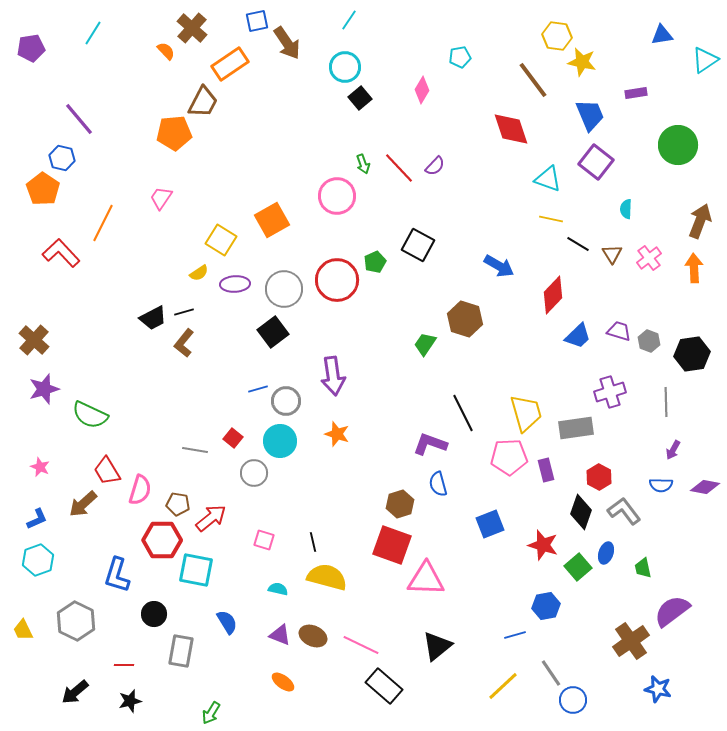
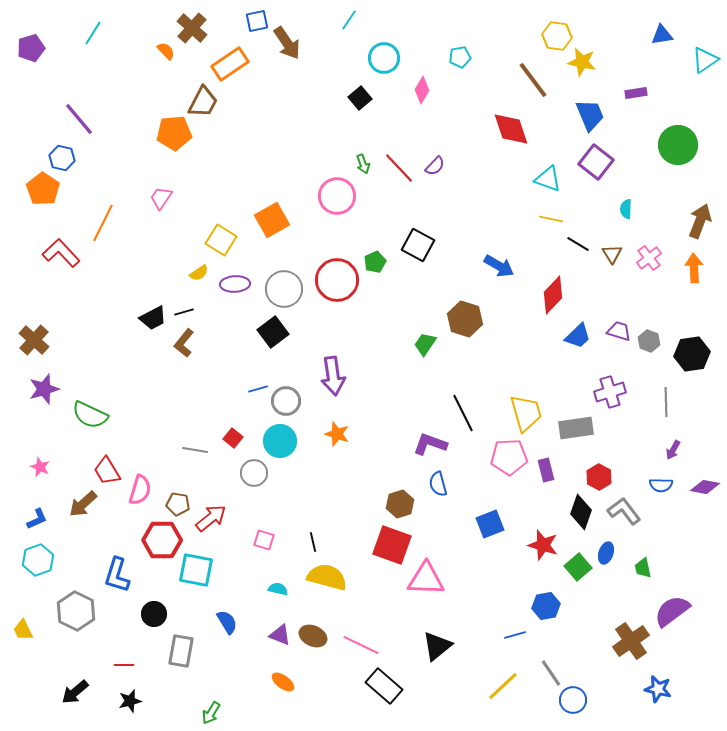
purple pentagon at (31, 48): rotated 8 degrees counterclockwise
cyan circle at (345, 67): moved 39 px right, 9 px up
gray hexagon at (76, 621): moved 10 px up
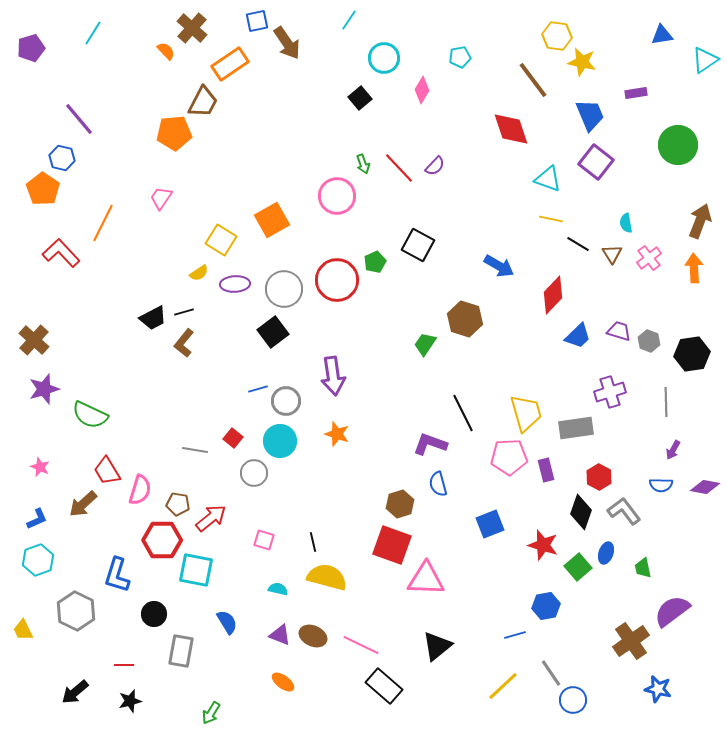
cyan semicircle at (626, 209): moved 14 px down; rotated 12 degrees counterclockwise
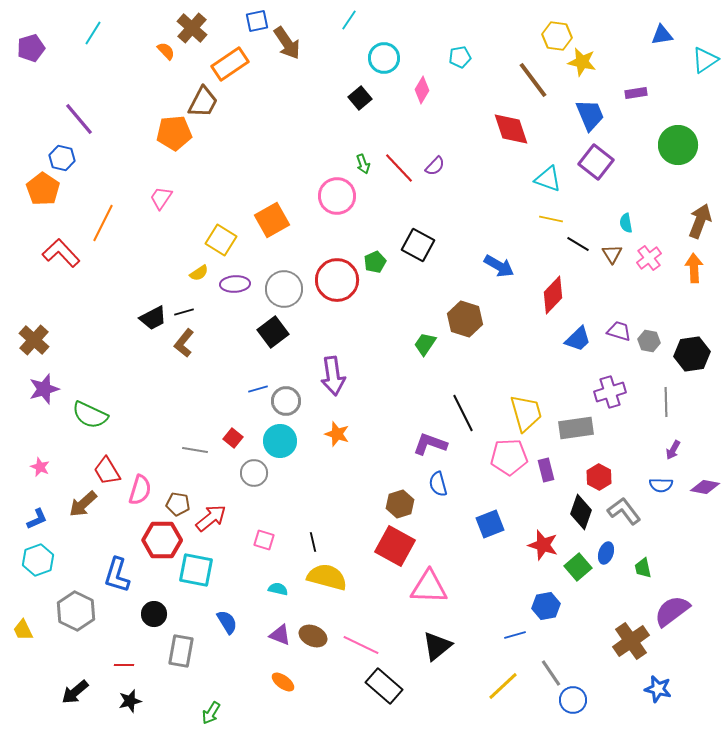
blue trapezoid at (578, 336): moved 3 px down
gray hexagon at (649, 341): rotated 10 degrees counterclockwise
red square at (392, 545): moved 3 px right, 1 px down; rotated 9 degrees clockwise
pink triangle at (426, 579): moved 3 px right, 8 px down
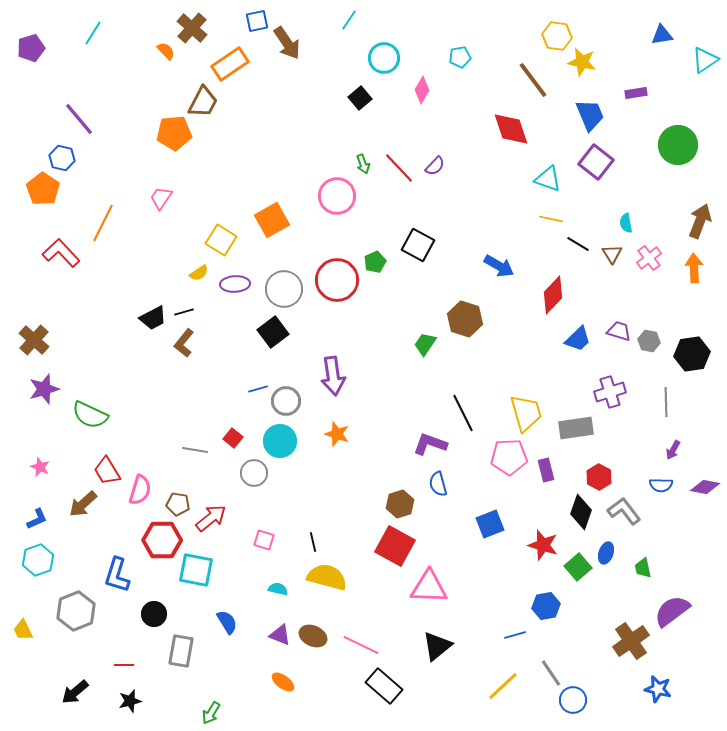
gray hexagon at (76, 611): rotated 12 degrees clockwise
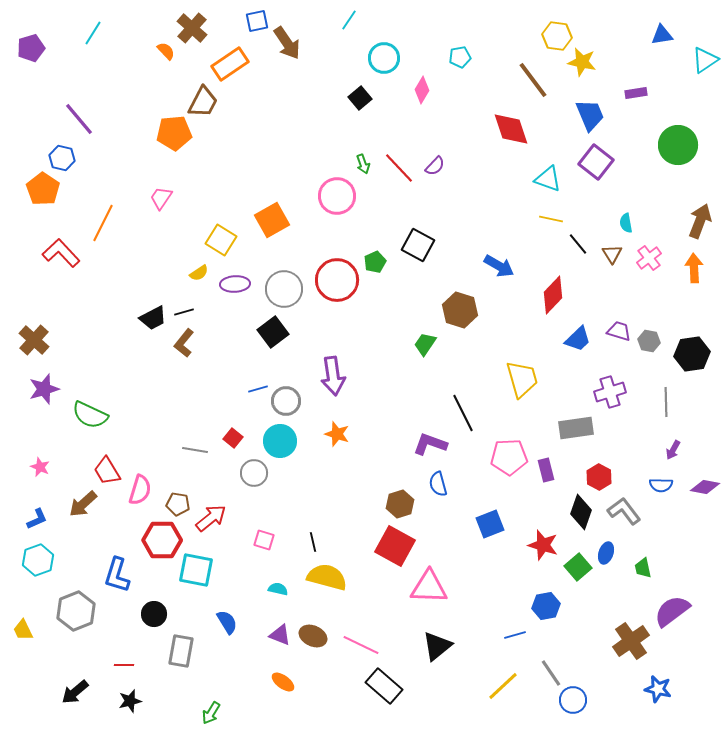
black line at (578, 244): rotated 20 degrees clockwise
brown hexagon at (465, 319): moved 5 px left, 9 px up
yellow trapezoid at (526, 413): moved 4 px left, 34 px up
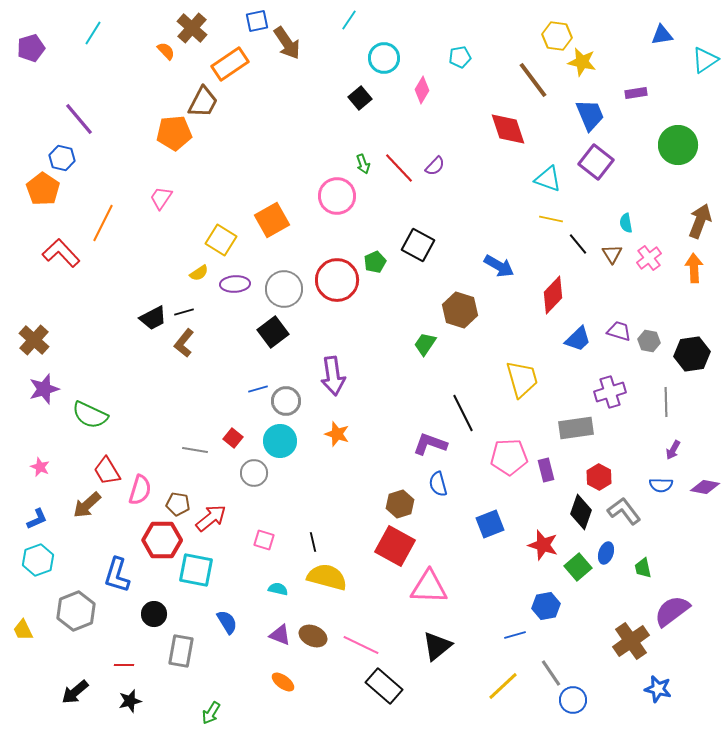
red diamond at (511, 129): moved 3 px left
brown arrow at (83, 504): moved 4 px right, 1 px down
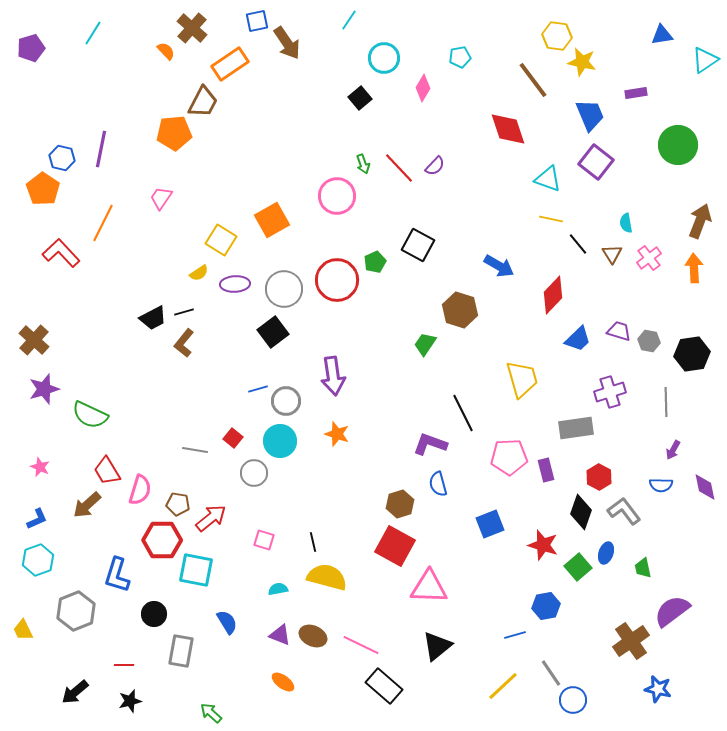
pink diamond at (422, 90): moved 1 px right, 2 px up
purple line at (79, 119): moved 22 px right, 30 px down; rotated 51 degrees clockwise
purple diamond at (705, 487): rotated 68 degrees clockwise
cyan semicircle at (278, 589): rotated 24 degrees counterclockwise
green arrow at (211, 713): rotated 100 degrees clockwise
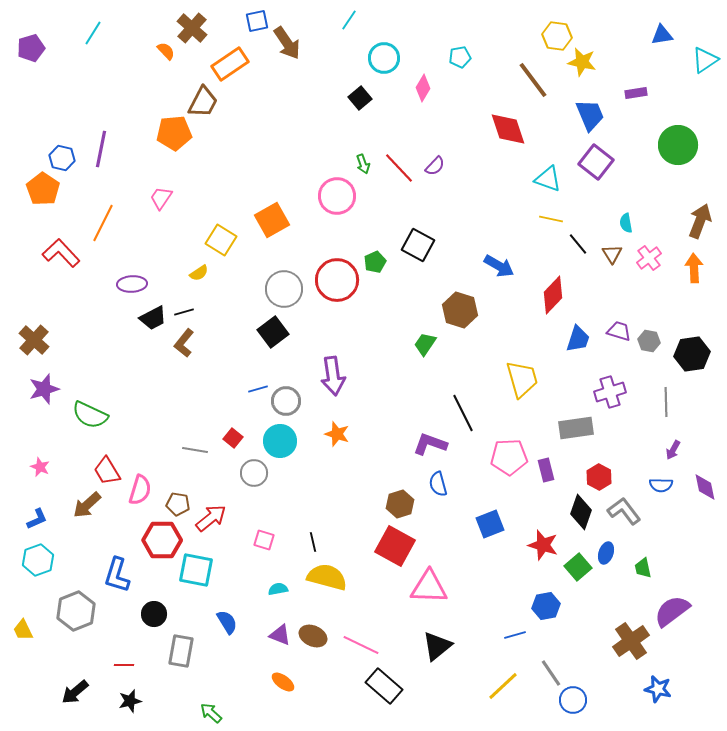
purple ellipse at (235, 284): moved 103 px left
blue trapezoid at (578, 339): rotated 28 degrees counterclockwise
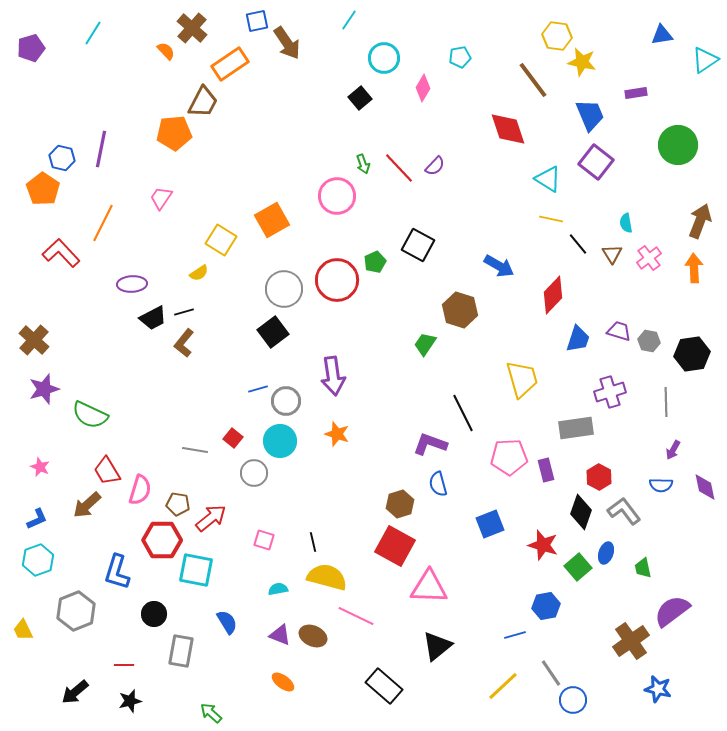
cyan triangle at (548, 179): rotated 12 degrees clockwise
blue L-shape at (117, 575): moved 3 px up
pink line at (361, 645): moved 5 px left, 29 px up
